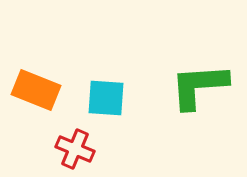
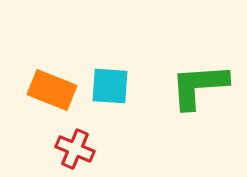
orange rectangle: moved 16 px right
cyan square: moved 4 px right, 12 px up
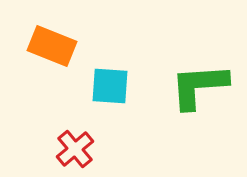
orange rectangle: moved 44 px up
red cross: rotated 27 degrees clockwise
